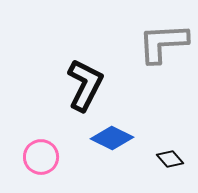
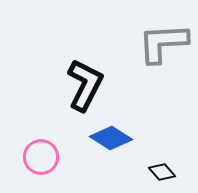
blue diamond: moved 1 px left; rotated 6 degrees clockwise
black diamond: moved 8 px left, 13 px down
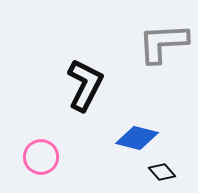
blue diamond: moved 26 px right; rotated 18 degrees counterclockwise
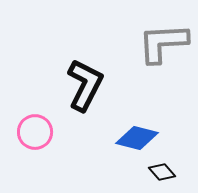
pink circle: moved 6 px left, 25 px up
